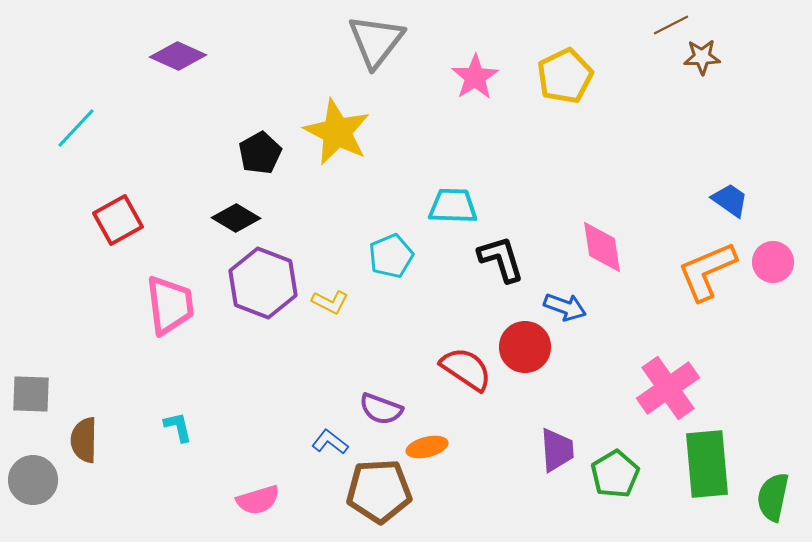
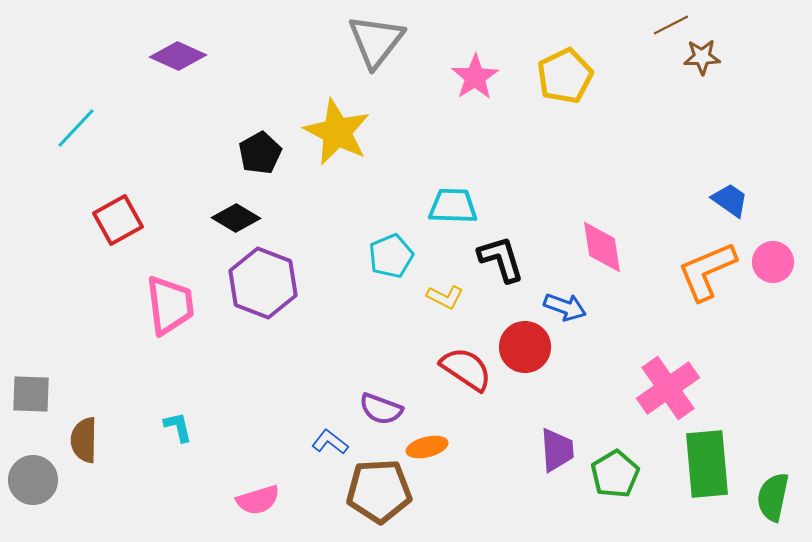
yellow L-shape: moved 115 px right, 5 px up
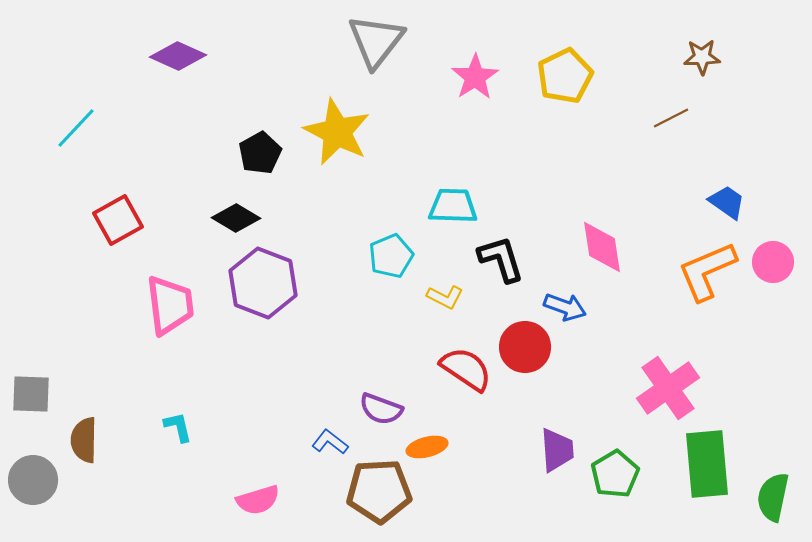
brown line: moved 93 px down
blue trapezoid: moved 3 px left, 2 px down
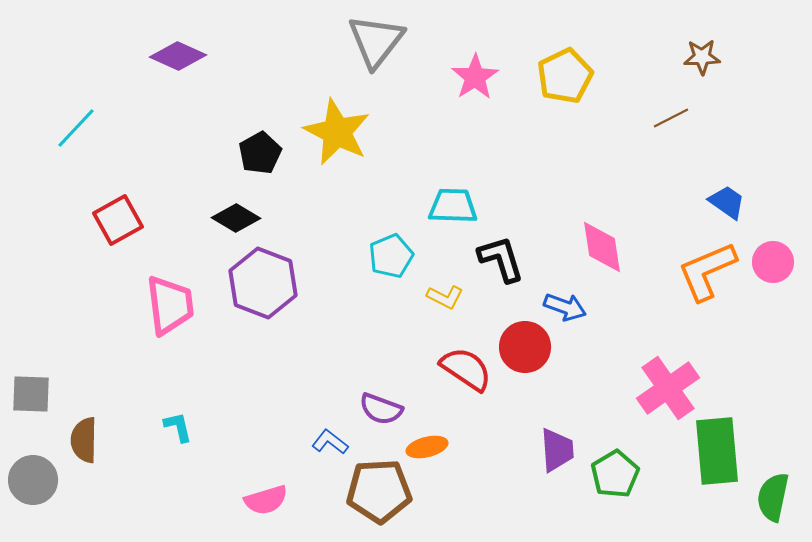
green rectangle: moved 10 px right, 13 px up
pink semicircle: moved 8 px right
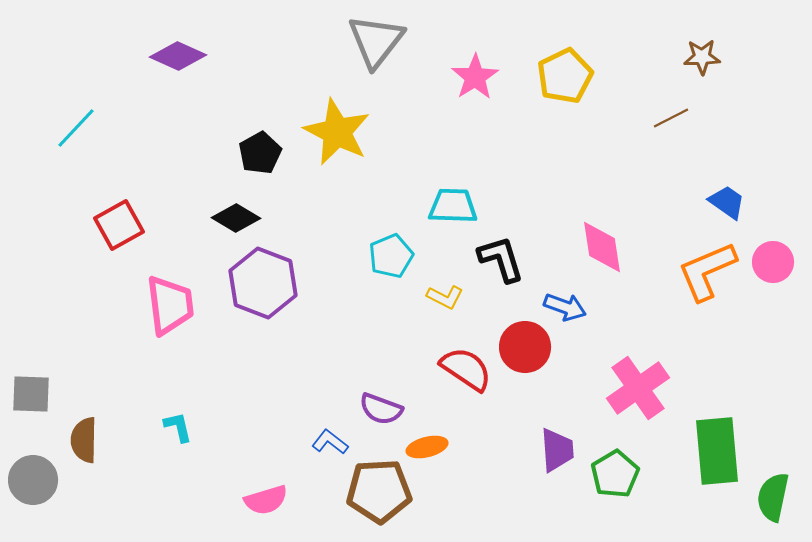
red square: moved 1 px right, 5 px down
pink cross: moved 30 px left
